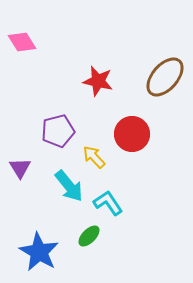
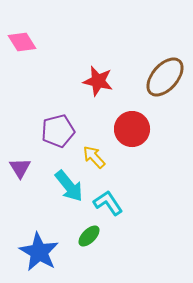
red circle: moved 5 px up
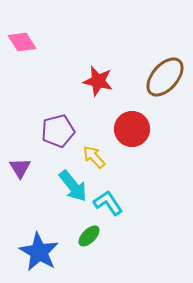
cyan arrow: moved 4 px right
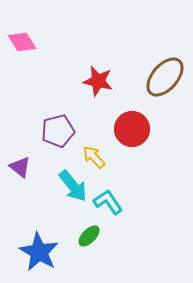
purple triangle: moved 1 px up; rotated 20 degrees counterclockwise
cyan L-shape: moved 1 px up
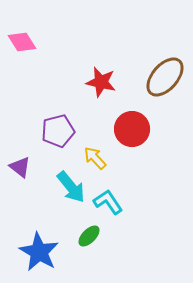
red star: moved 3 px right, 1 px down
yellow arrow: moved 1 px right, 1 px down
cyan arrow: moved 2 px left, 1 px down
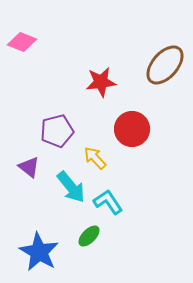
pink diamond: rotated 36 degrees counterclockwise
brown ellipse: moved 12 px up
red star: rotated 20 degrees counterclockwise
purple pentagon: moved 1 px left
purple triangle: moved 9 px right
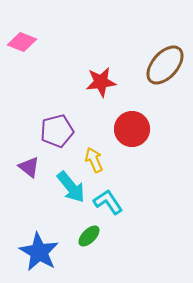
yellow arrow: moved 1 px left, 2 px down; rotated 20 degrees clockwise
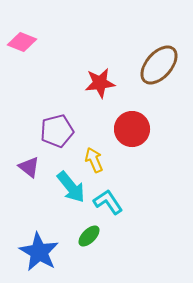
brown ellipse: moved 6 px left
red star: moved 1 px left, 1 px down
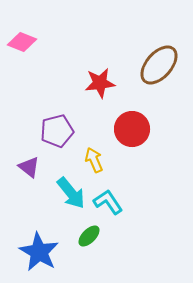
cyan arrow: moved 6 px down
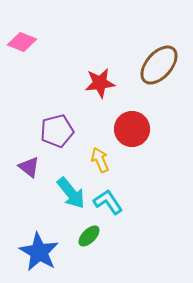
yellow arrow: moved 6 px right
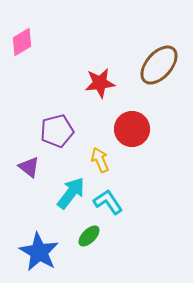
pink diamond: rotated 52 degrees counterclockwise
cyan arrow: rotated 104 degrees counterclockwise
